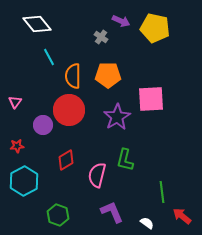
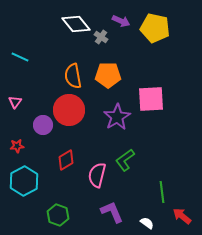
white diamond: moved 39 px right
cyan line: moved 29 px left; rotated 36 degrees counterclockwise
orange semicircle: rotated 10 degrees counterclockwise
green L-shape: rotated 40 degrees clockwise
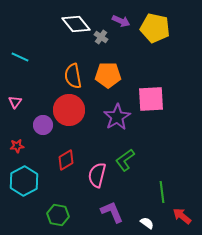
green hexagon: rotated 10 degrees counterclockwise
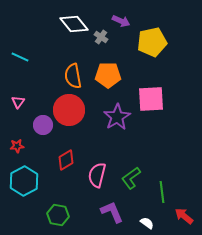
white diamond: moved 2 px left
yellow pentagon: moved 3 px left, 14 px down; rotated 24 degrees counterclockwise
pink triangle: moved 3 px right
green L-shape: moved 6 px right, 18 px down
red arrow: moved 2 px right
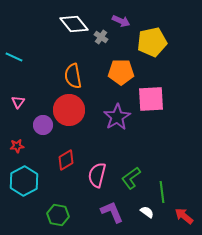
cyan line: moved 6 px left
orange pentagon: moved 13 px right, 3 px up
white semicircle: moved 11 px up
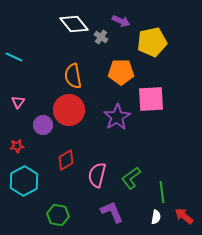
white semicircle: moved 9 px right, 5 px down; rotated 64 degrees clockwise
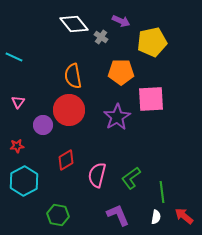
purple L-shape: moved 6 px right, 3 px down
